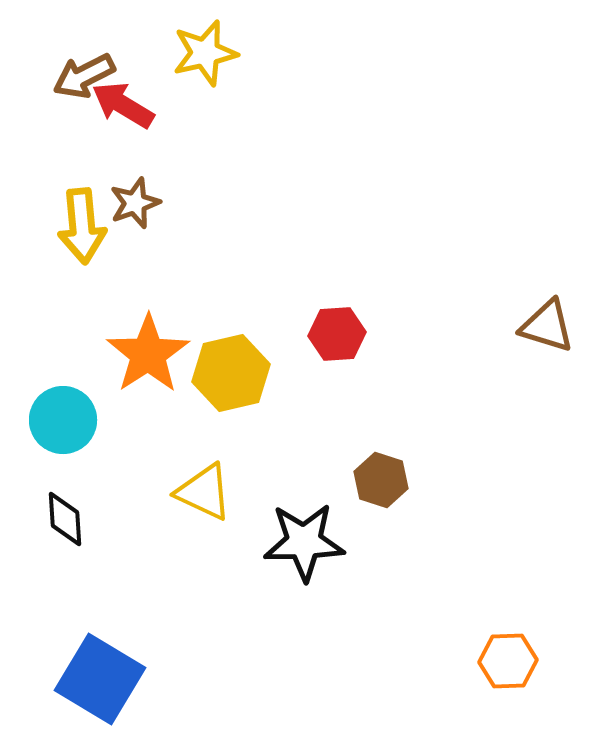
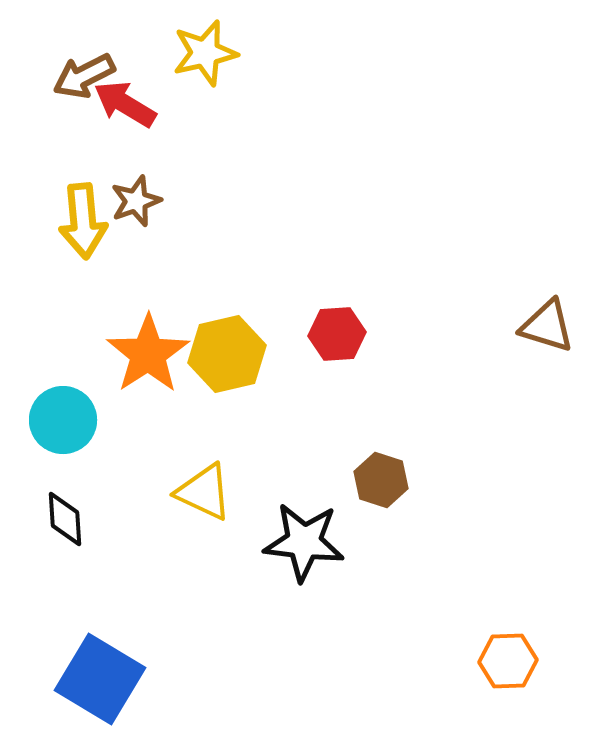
red arrow: moved 2 px right, 1 px up
brown star: moved 1 px right, 2 px up
yellow arrow: moved 1 px right, 5 px up
yellow hexagon: moved 4 px left, 19 px up
black star: rotated 8 degrees clockwise
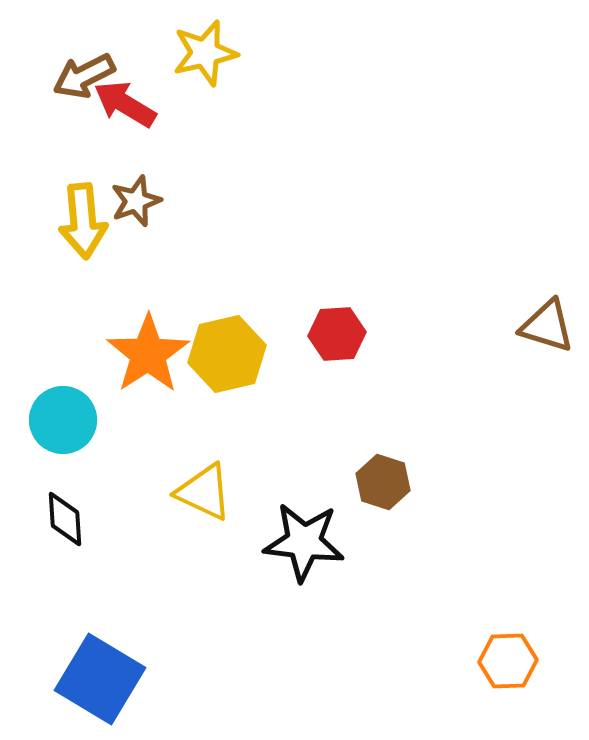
brown hexagon: moved 2 px right, 2 px down
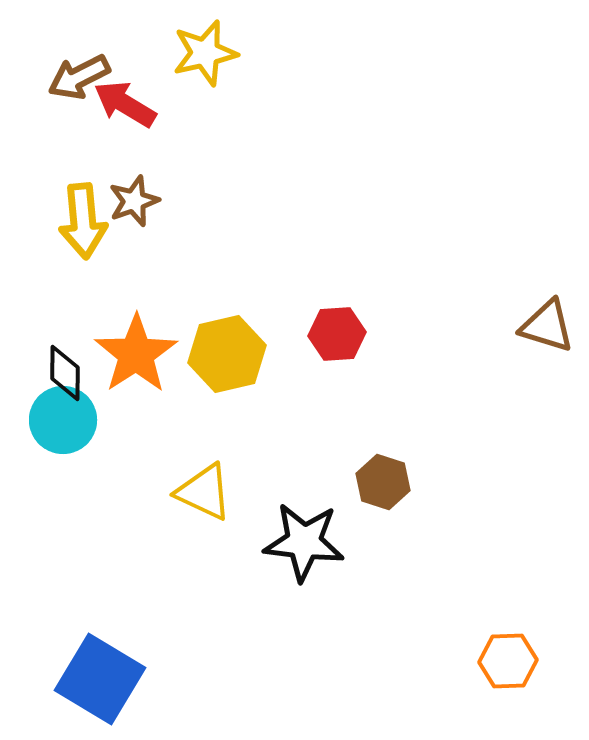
brown arrow: moved 5 px left, 1 px down
brown star: moved 2 px left
orange star: moved 12 px left
black diamond: moved 146 px up; rotated 4 degrees clockwise
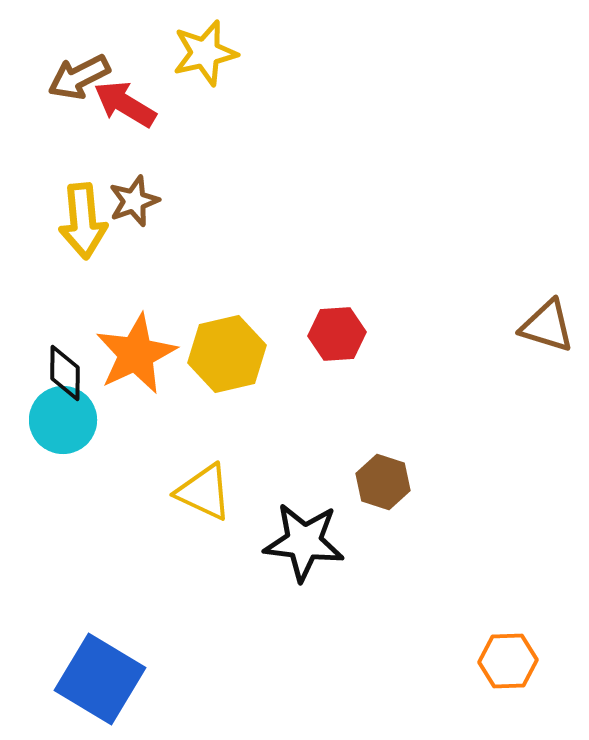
orange star: rotated 8 degrees clockwise
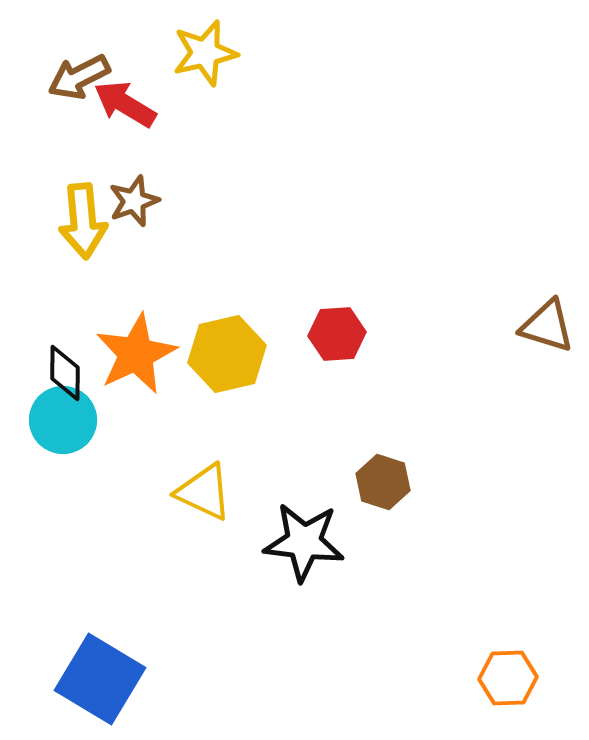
orange hexagon: moved 17 px down
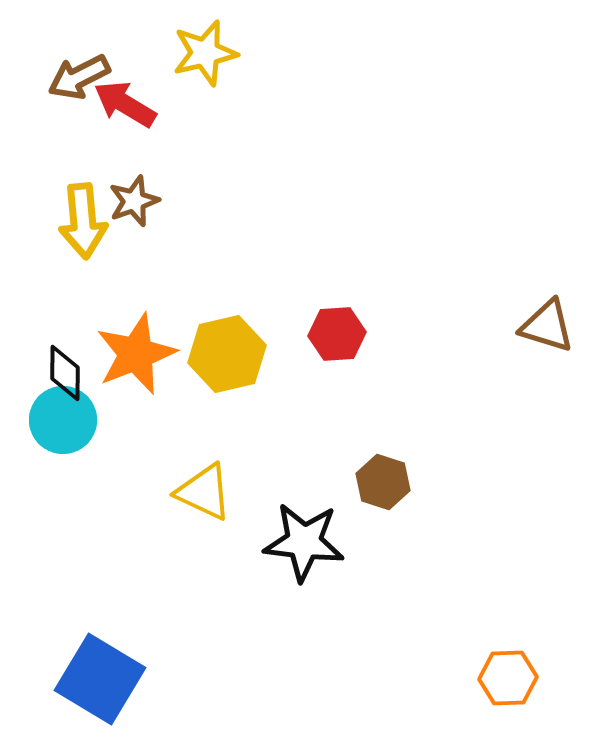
orange star: rotated 4 degrees clockwise
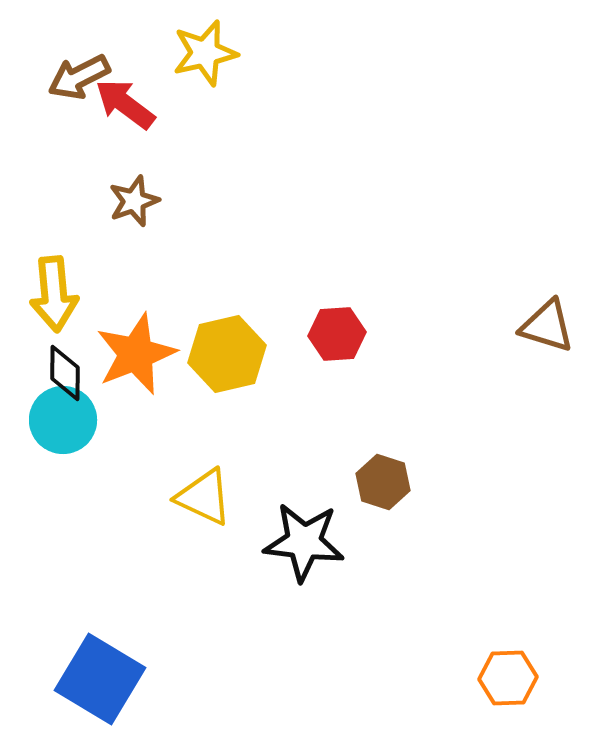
red arrow: rotated 6 degrees clockwise
yellow arrow: moved 29 px left, 73 px down
yellow triangle: moved 5 px down
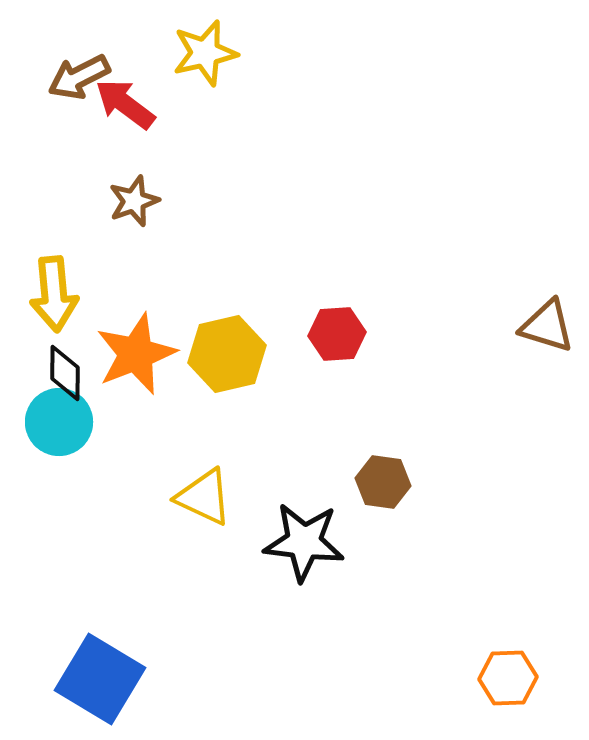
cyan circle: moved 4 px left, 2 px down
brown hexagon: rotated 10 degrees counterclockwise
